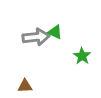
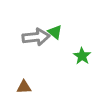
green triangle: rotated 14 degrees clockwise
brown triangle: moved 1 px left, 1 px down
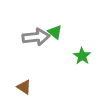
brown triangle: rotated 35 degrees clockwise
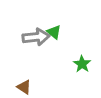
green triangle: moved 1 px left
green star: moved 8 px down
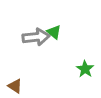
green star: moved 3 px right, 5 px down
brown triangle: moved 9 px left, 1 px up
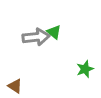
green star: rotated 18 degrees clockwise
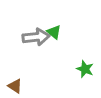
green star: rotated 30 degrees counterclockwise
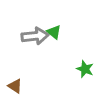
gray arrow: moved 1 px left, 1 px up
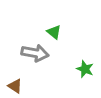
gray arrow: moved 17 px down; rotated 16 degrees clockwise
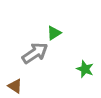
green triangle: moved 1 px down; rotated 49 degrees clockwise
gray arrow: rotated 44 degrees counterclockwise
